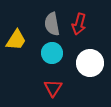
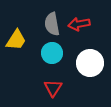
red arrow: rotated 65 degrees clockwise
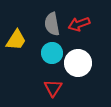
red arrow: rotated 10 degrees counterclockwise
white circle: moved 12 px left
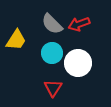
gray semicircle: rotated 35 degrees counterclockwise
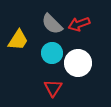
yellow trapezoid: moved 2 px right
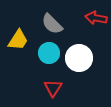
red arrow: moved 17 px right, 6 px up; rotated 30 degrees clockwise
cyan circle: moved 3 px left
white circle: moved 1 px right, 5 px up
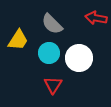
red triangle: moved 3 px up
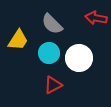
red triangle: rotated 30 degrees clockwise
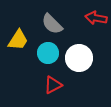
cyan circle: moved 1 px left
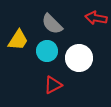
cyan circle: moved 1 px left, 2 px up
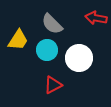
cyan circle: moved 1 px up
